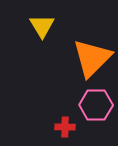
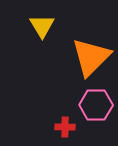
orange triangle: moved 1 px left, 1 px up
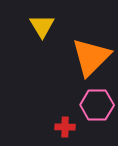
pink hexagon: moved 1 px right
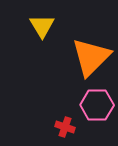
red cross: rotated 18 degrees clockwise
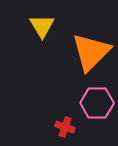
orange triangle: moved 5 px up
pink hexagon: moved 2 px up
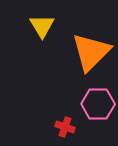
pink hexagon: moved 1 px right, 1 px down
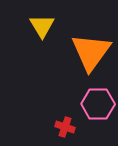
orange triangle: rotated 9 degrees counterclockwise
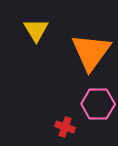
yellow triangle: moved 6 px left, 4 px down
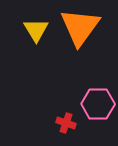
orange triangle: moved 11 px left, 25 px up
red cross: moved 1 px right, 4 px up
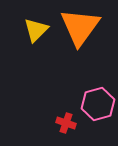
yellow triangle: rotated 16 degrees clockwise
pink hexagon: rotated 16 degrees counterclockwise
